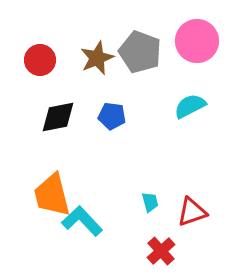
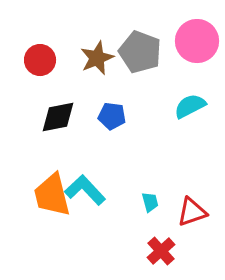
cyan L-shape: moved 3 px right, 31 px up
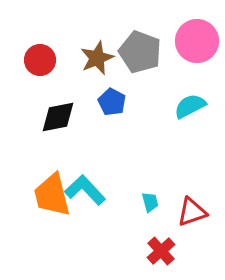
blue pentagon: moved 14 px up; rotated 20 degrees clockwise
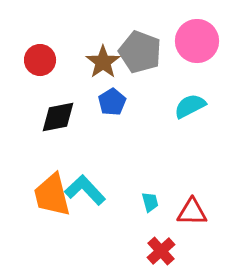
brown star: moved 6 px right, 4 px down; rotated 12 degrees counterclockwise
blue pentagon: rotated 12 degrees clockwise
red triangle: rotated 20 degrees clockwise
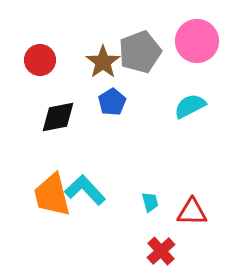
gray pentagon: rotated 30 degrees clockwise
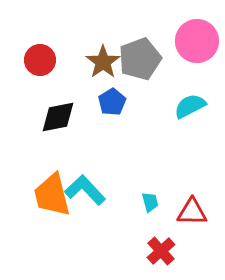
gray pentagon: moved 7 px down
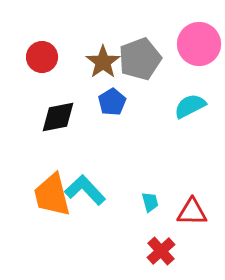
pink circle: moved 2 px right, 3 px down
red circle: moved 2 px right, 3 px up
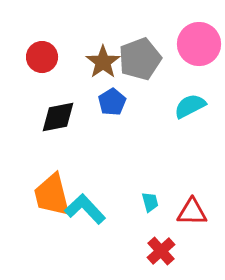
cyan L-shape: moved 19 px down
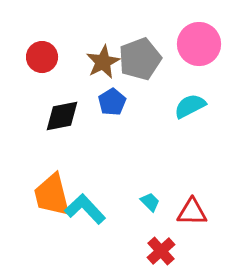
brown star: rotated 8 degrees clockwise
black diamond: moved 4 px right, 1 px up
cyan trapezoid: rotated 30 degrees counterclockwise
